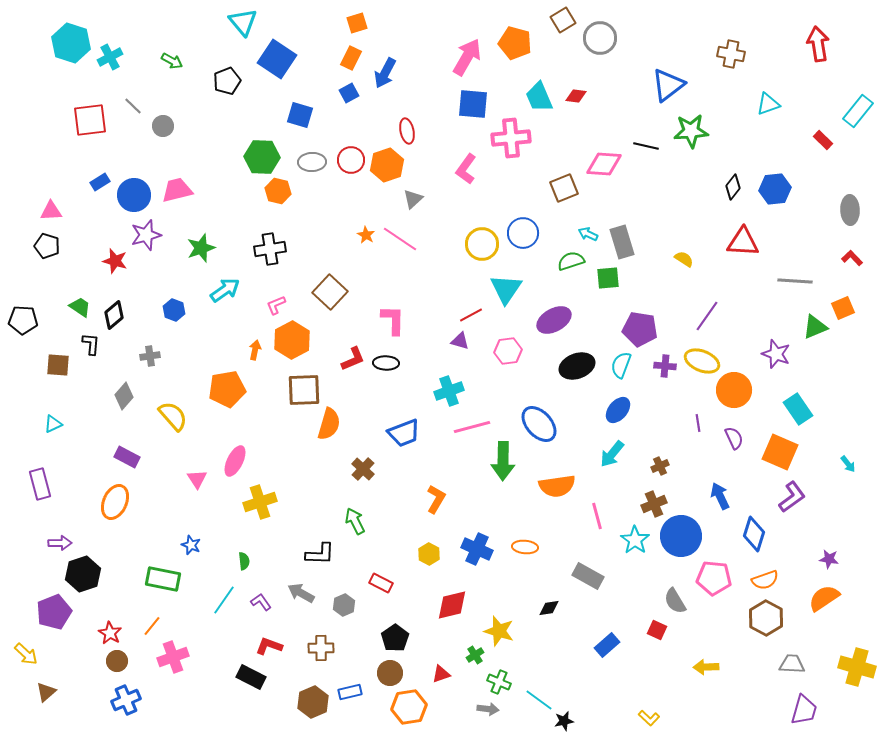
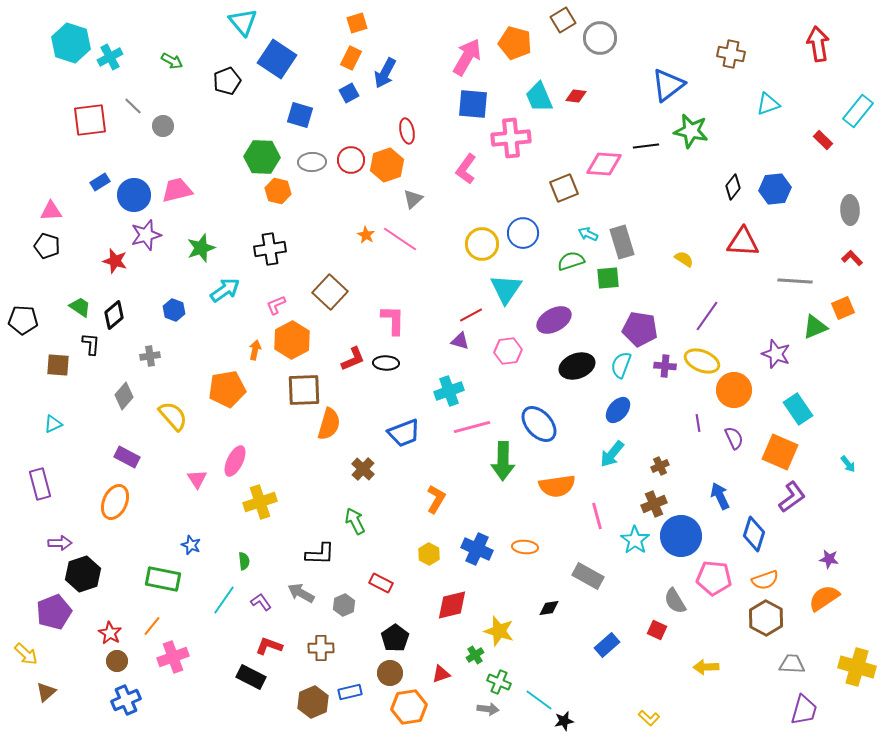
green star at (691, 131): rotated 16 degrees clockwise
black line at (646, 146): rotated 20 degrees counterclockwise
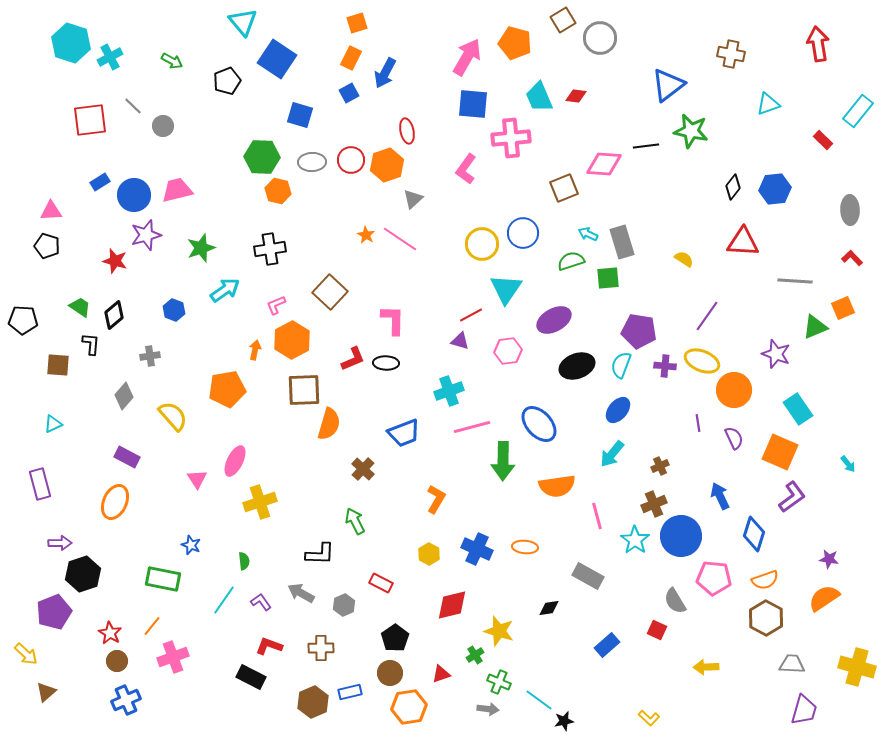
purple pentagon at (640, 329): moved 1 px left, 2 px down
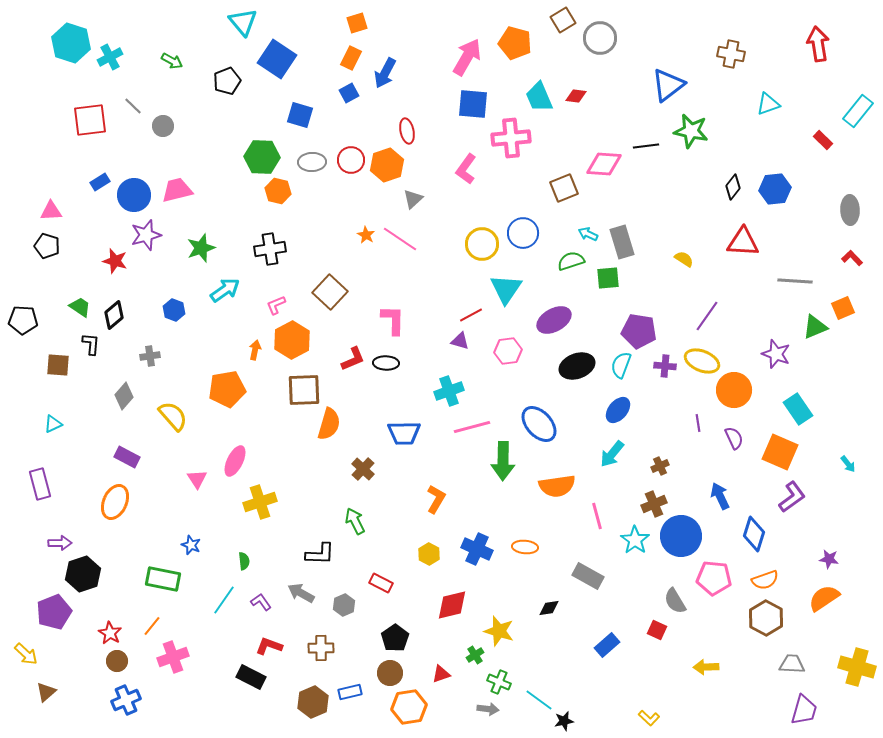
blue trapezoid at (404, 433): rotated 20 degrees clockwise
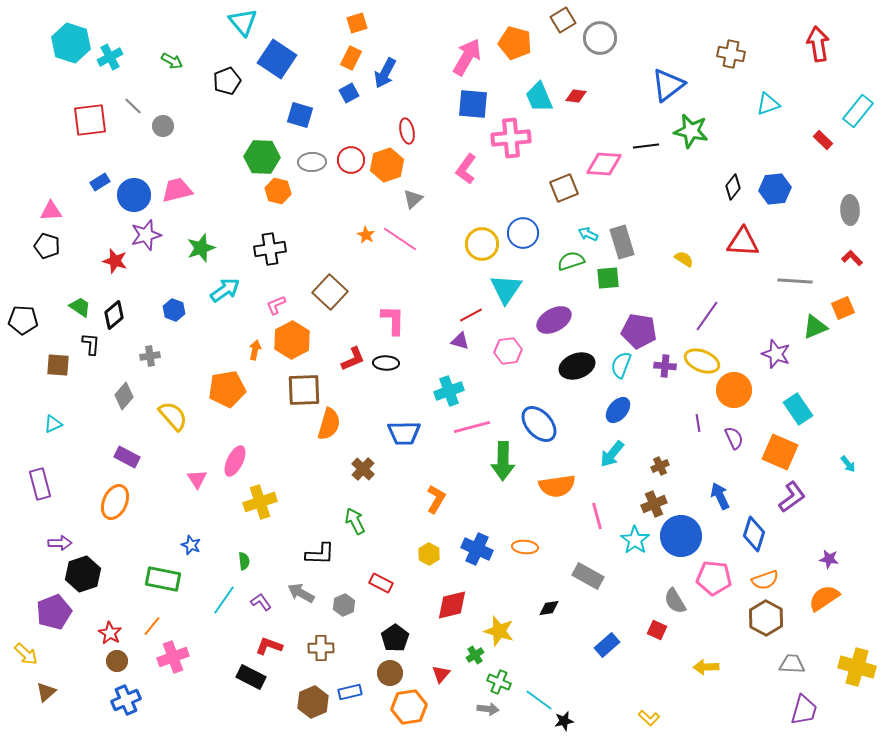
red triangle at (441, 674): rotated 30 degrees counterclockwise
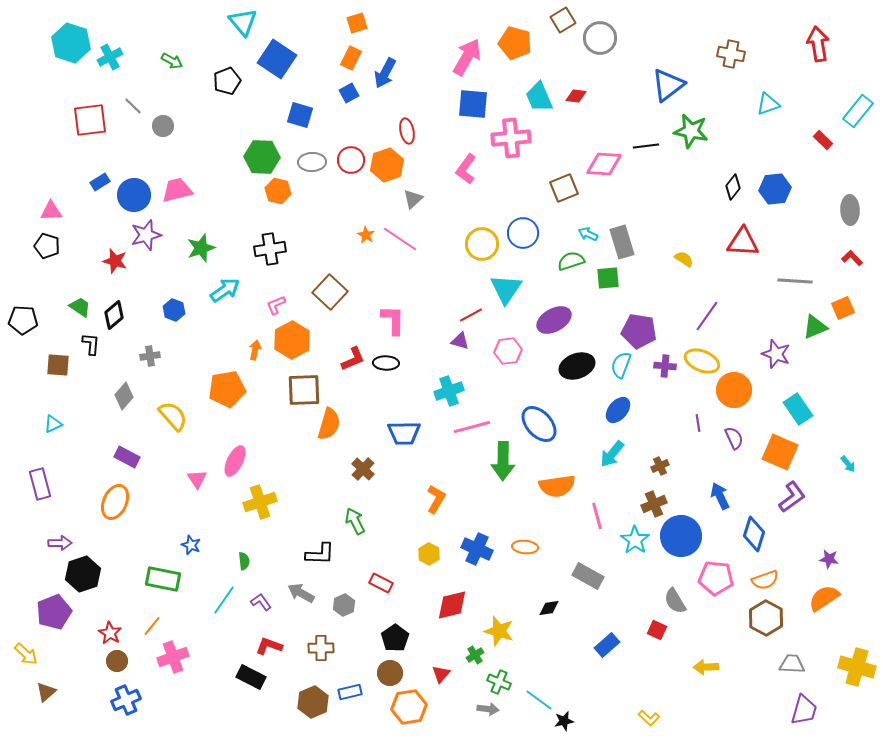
pink pentagon at (714, 578): moved 2 px right
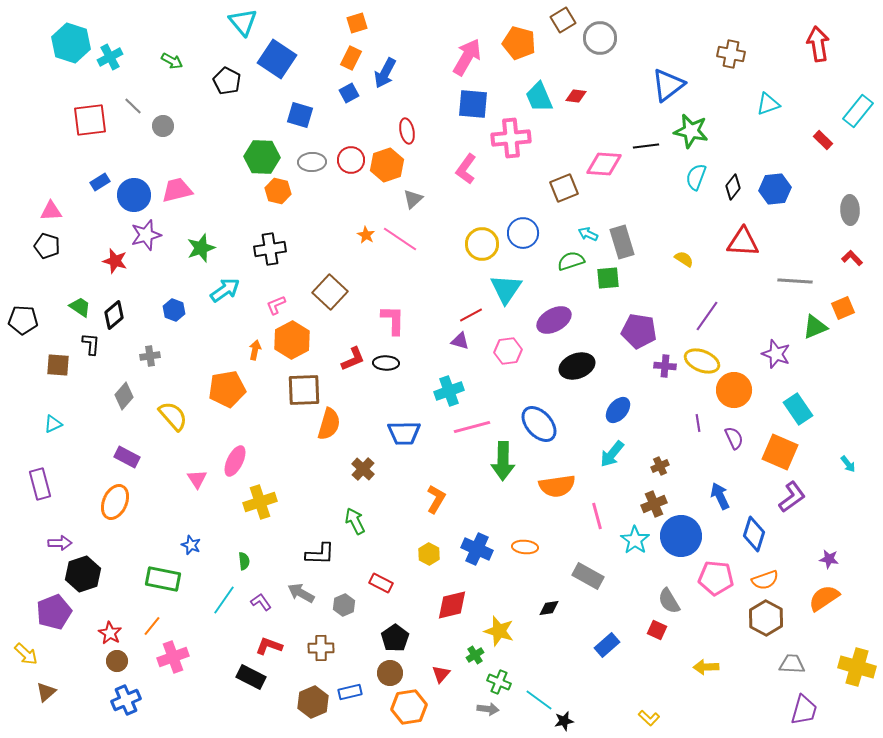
orange pentagon at (515, 43): moved 4 px right
black pentagon at (227, 81): rotated 24 degrees counterclockwise
cyan semicircle at (621, 365): moved 75 px right, 188 px up
gray semicircle at (675, 601): moved 6 px left
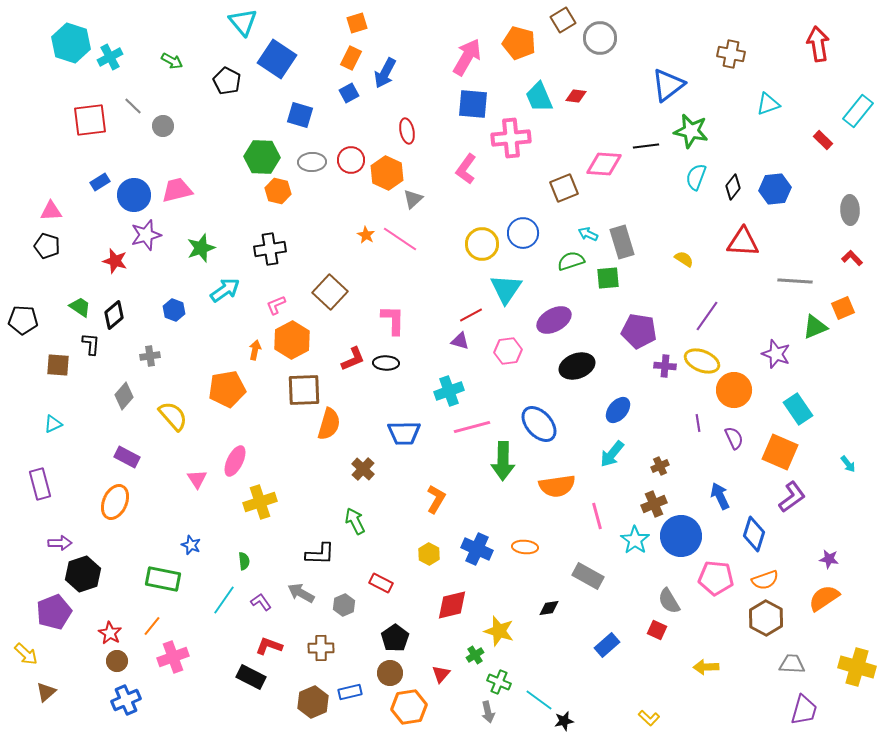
orange hexagon at (387, 165): moved 8 px down; rotated 16 degrees counterclockwise
gray arrow at (488, 709): moved 3 px down; rotated 70 degrees clockwise
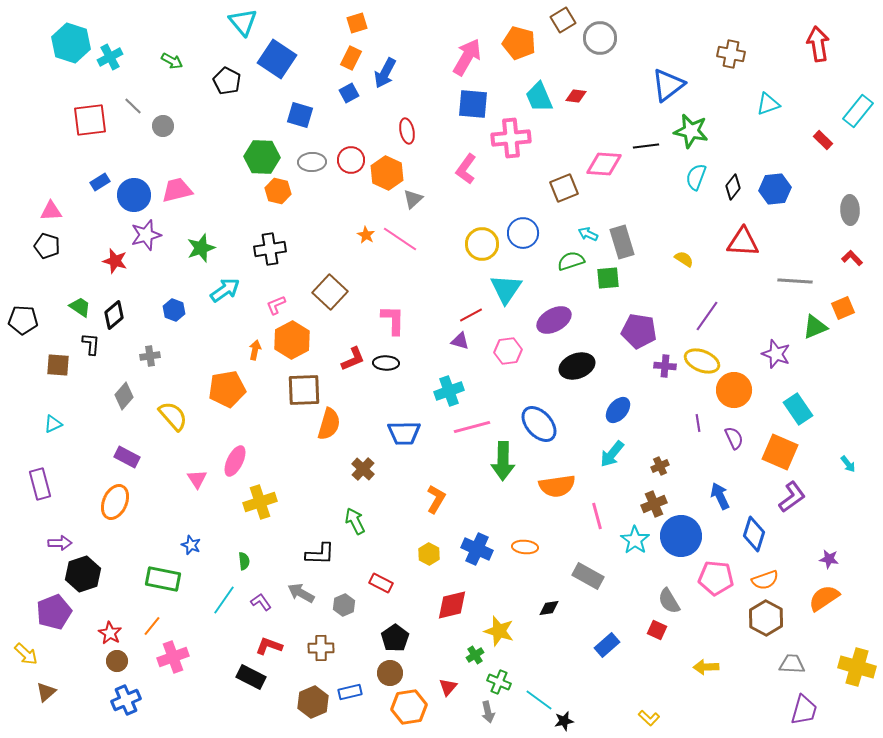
red triangle at (441, 674): moved 7 px right, 13 px down
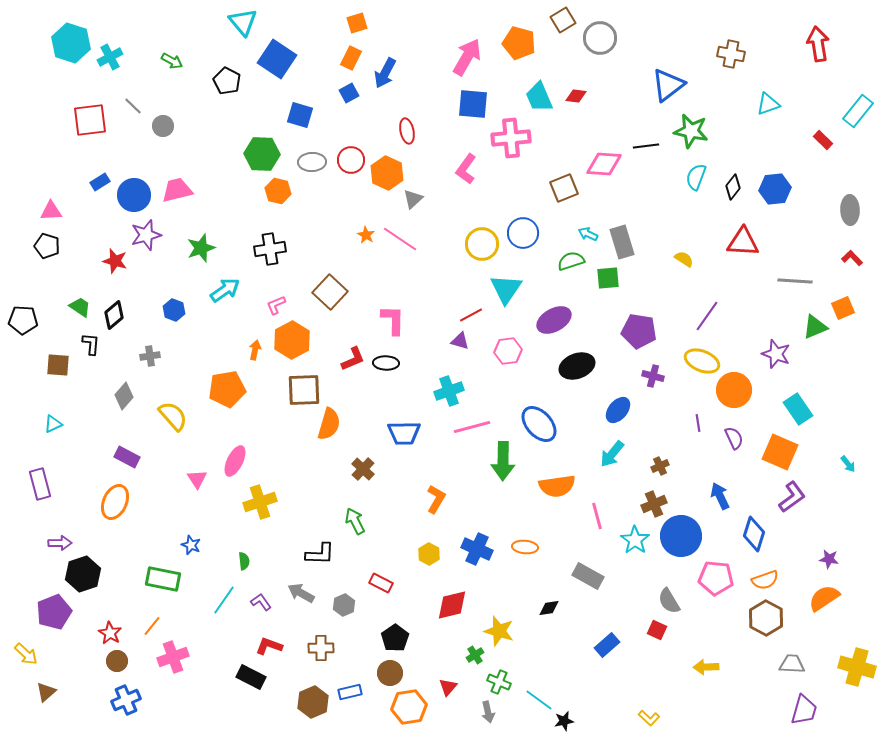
green hexagon at (262, 157): moved 3 px up
purple cross at (665, 366): moved 12 px left, 10 px down; rotated 10 degrees clockwise
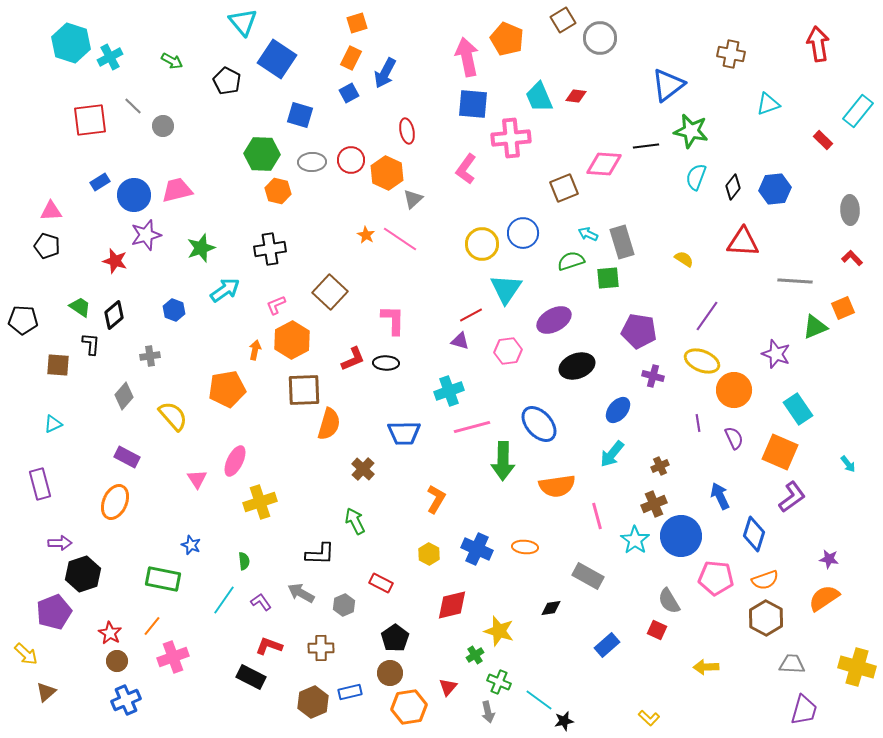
orange pentagon at (519, 43): moved 12 px left, 4 px up; rotated 8 degrees clockwise
pink arrow at (467, 57): rotated 42 degrees counterclockwise
black diamond at (549, 608): moved 2 px right
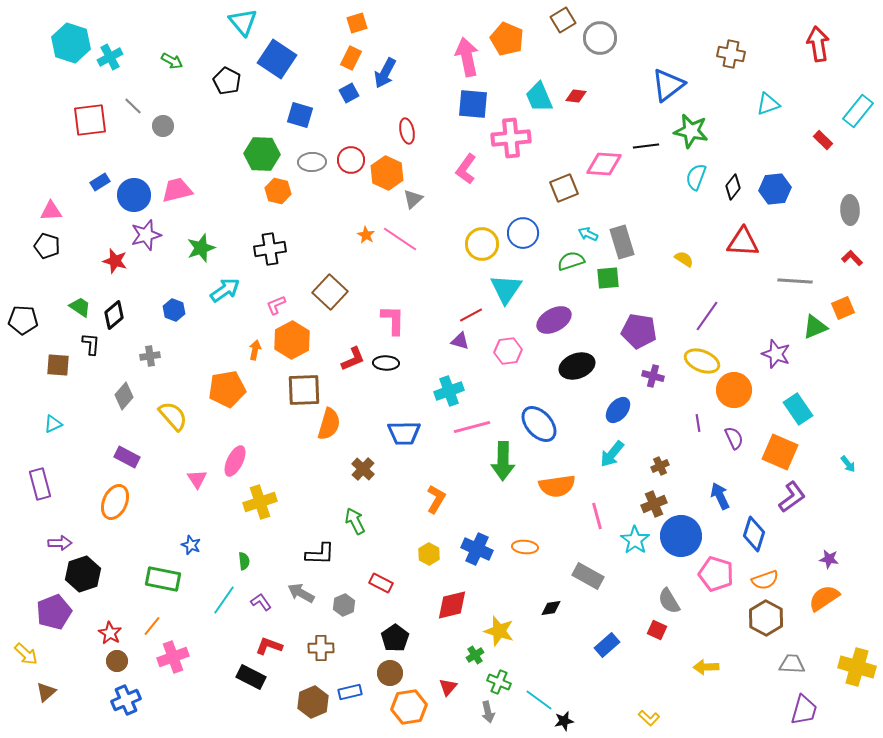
pink pentagon at (716, 578): moved 4 px up; rotated 12 degrees clockwise
